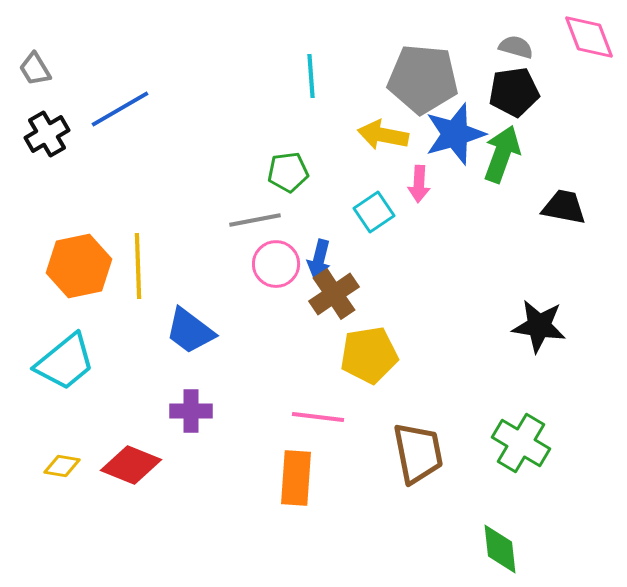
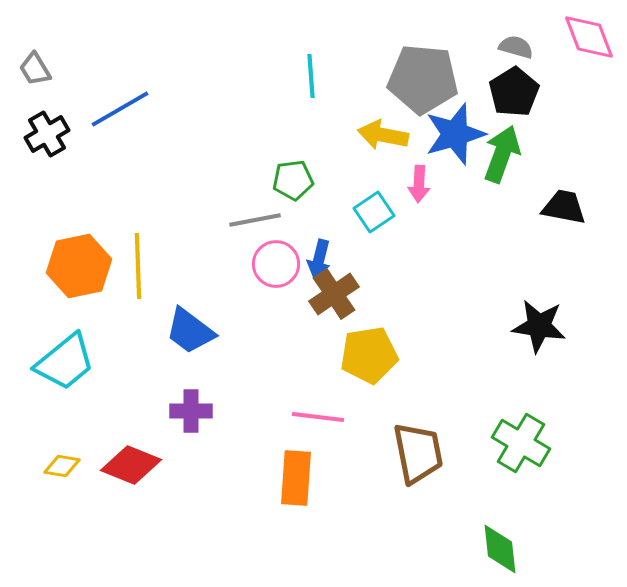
black pentagon: rotated 24 degrees counterclockwise
green pentagon: moved 5 px right, 8 px down
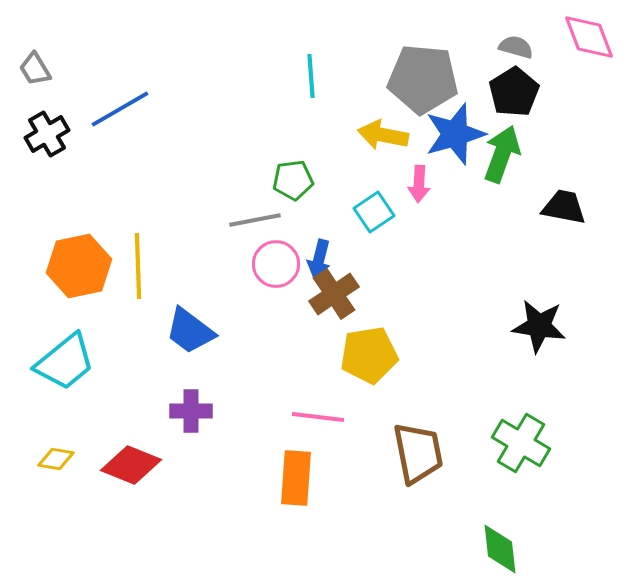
yellow diamond: moved 6 px left, 7 px up
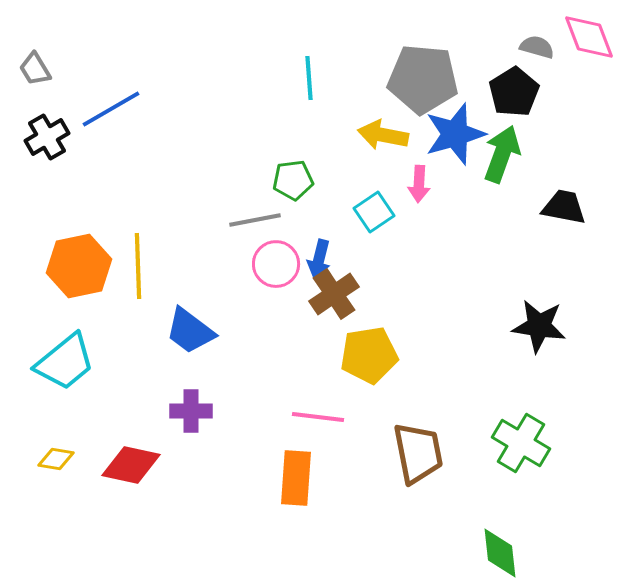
gray semicircle: moved 21 px right
cyan line: moved 2 px left, 2 px down
blue line: moved 9 px left
black cross: moved 3 px down
red diamond: rotated 10 degrees counterclockwise
green diamond: moved 4 px down
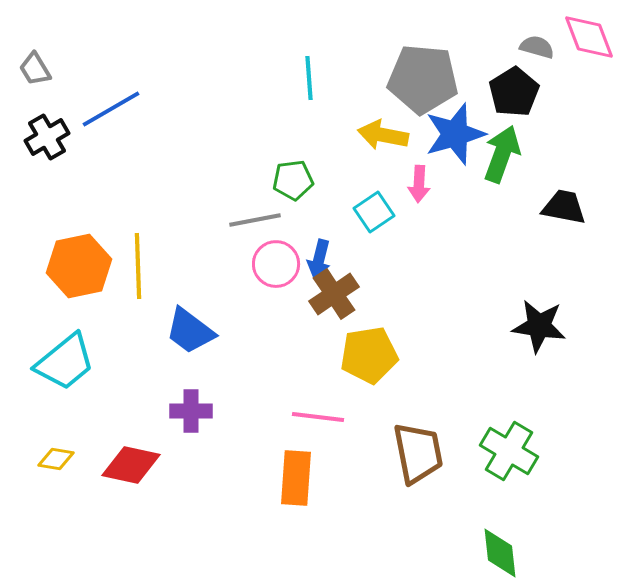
green cross: moved 12 px left, 8 px down
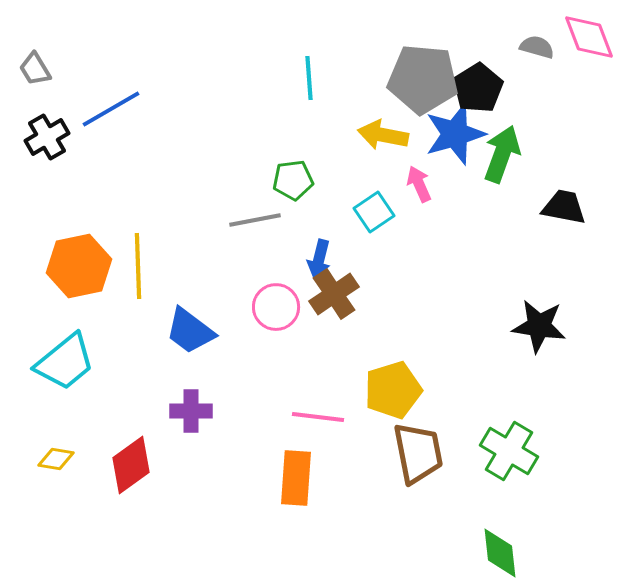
black pentagon: moved 36 px left, 4 px up
pink arrow: rotated 153 degrees clockwise
pink circle: moved 43 px down
yellow pentagon: moved 24 px right, 35 px down; rotated 8 degrees counterclockwise
red diamond: rotated 48 degrees counterclockwise
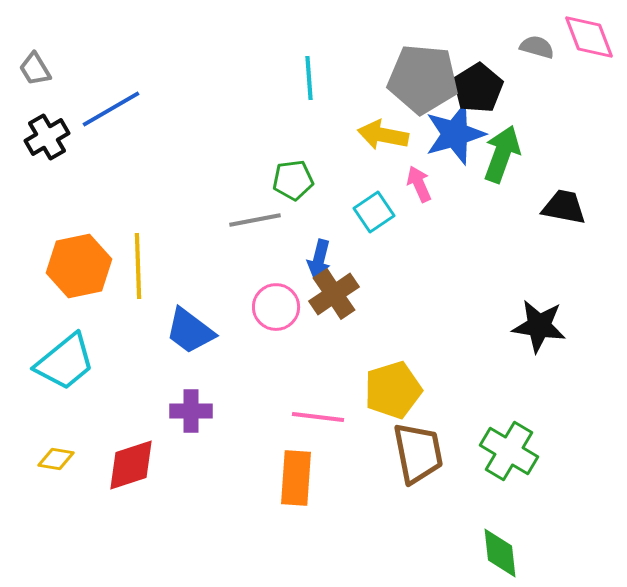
red diamond: rotated 18 degrees clockwise
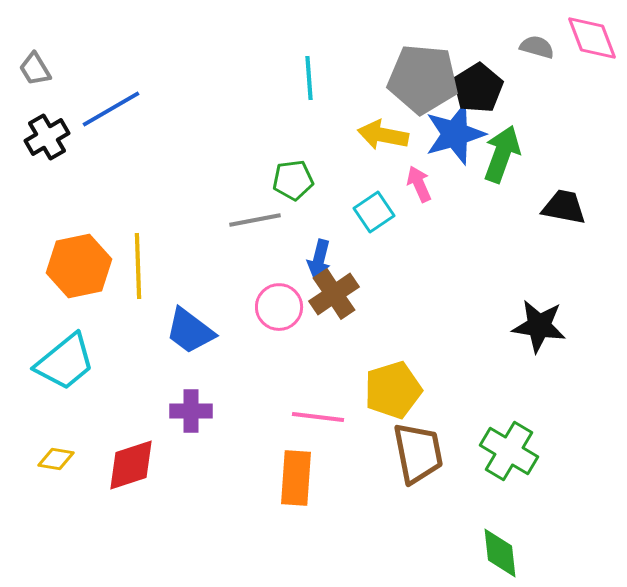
pink diamond: moved 3 px right, 1 px down
pink circle: moved 3 px right
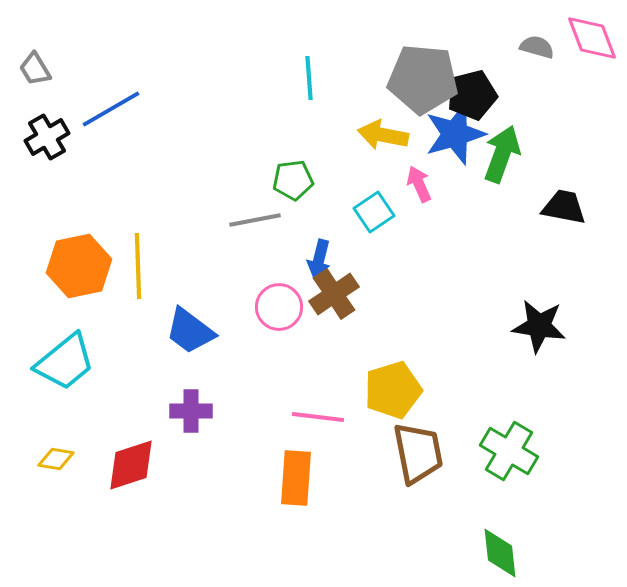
black pentagon: moved 6 px left, 7 px down; rotated 18 degrees clockwise
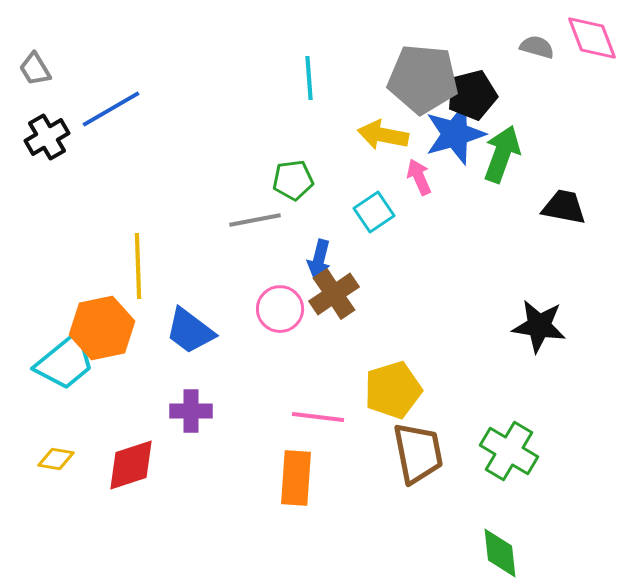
pink arrow: moved 7 px up
orange hexagon: moved 23 px right, 62 px down
pink circle: moved 1 px right, 2 px down
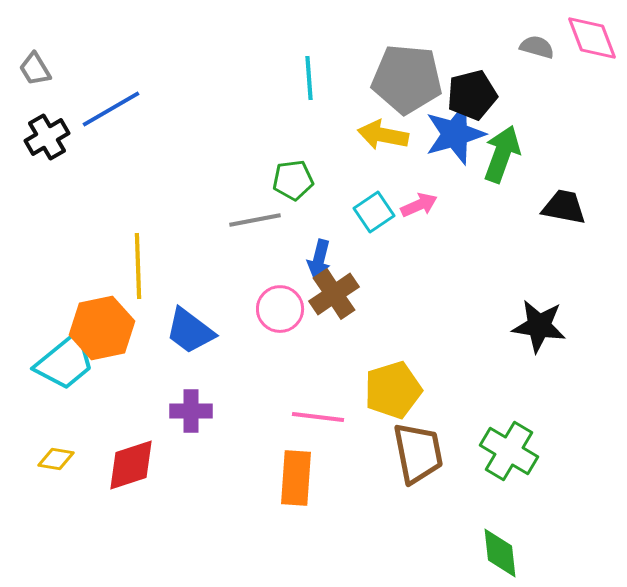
gray pentagon: moved 16 px left
pink arrow: moved 28 px down; rotated 90 degrees clockwise
